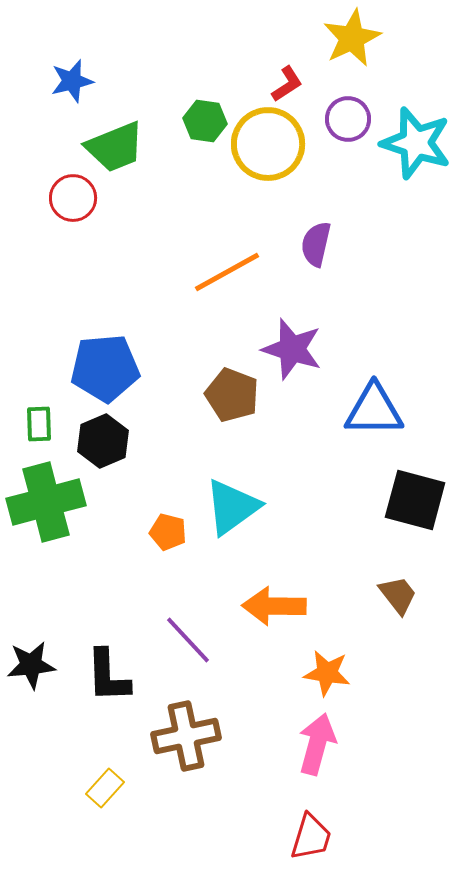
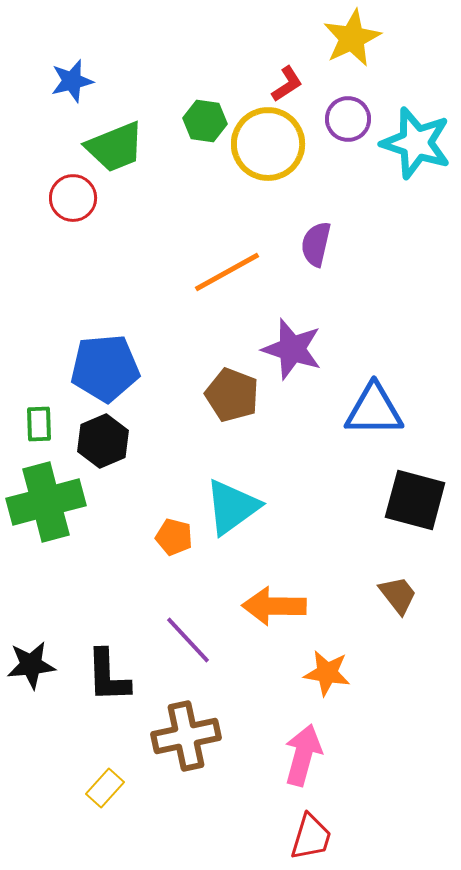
orange pentagon: moved 6 px right, 5 px down
pink arrow: moved 14 px left, 11 px down
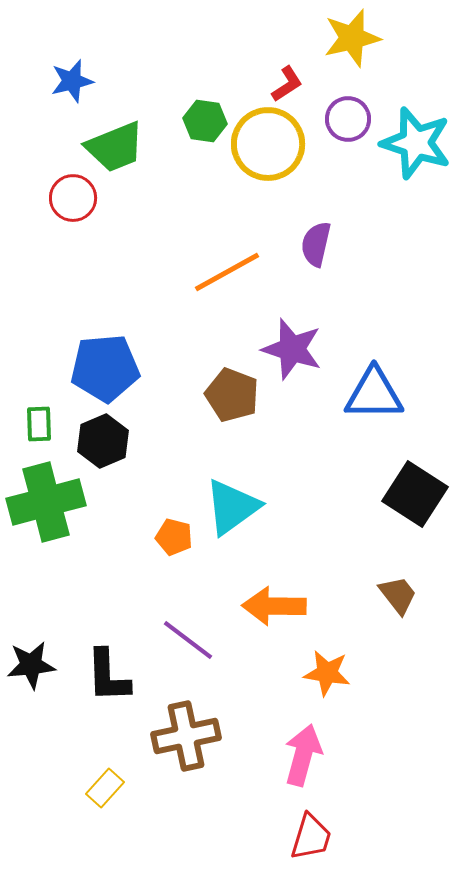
yellow star: rotated 12 degrees clockwise
blue triangle: moved 16 px up
black square: moved 6 px up; rotated 18 degrees clockwise
purple line: rotated 10 degrees counterclockwise
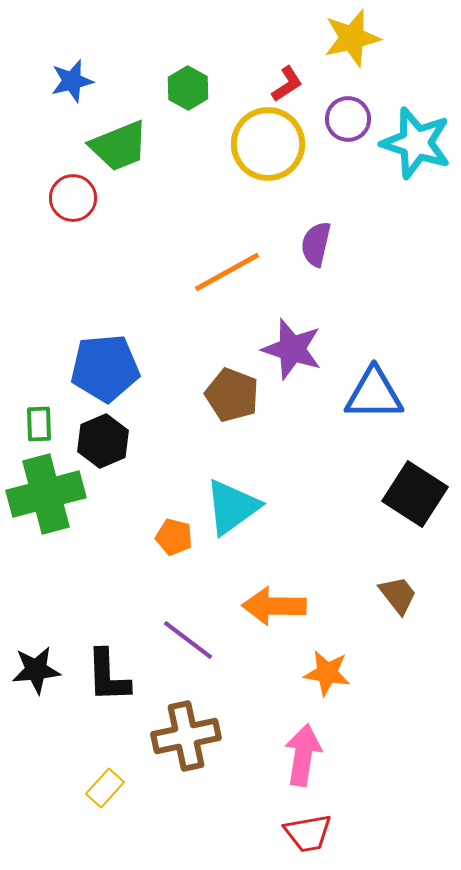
green hexagon: moved 17 px left, 33 px up; rotated 21 degrees clockwise
green trapezoid: moved 4 px right, 1 px up
green cross: moved 8 px up
black star: moved 5 px right, 5 px down
pink arrow: rotated 6 degrees counterclockwise
red trapezoid: moved 3 px left, 4 px up; rotated 63 degrees clockwise
